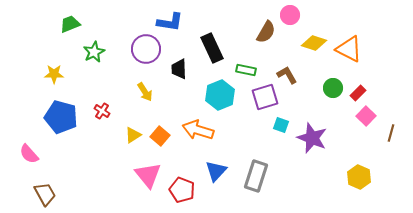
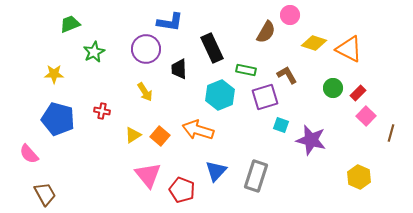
red cross: rotated 21 degrees counterclockwise
blue pentagon: moved 3 px left, 2 px down
purple star: moved 1 px left, 2 px down; rotated 8 degrees counterclockwise
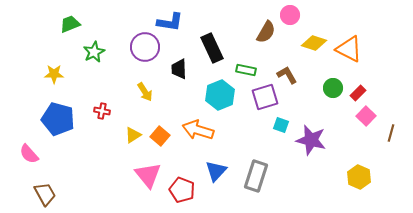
purple circle: moved 1 px left, 2 px up
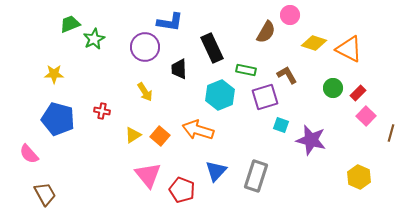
green star: moved 13 px up
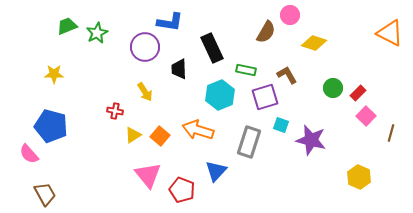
green trapezoid: moved 3 px left, 2 px down
green star: moved 3 px right, 6 px up
orange triangle: moved 41 px right, 16 px up
red cross: moved 13 px right
blue pentagon: moved 7 px left, 7 px down
gray rectangle: moved 7 px left, 34 px up
